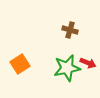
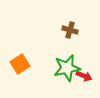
red arrow: moved 4 px left, 13 px down
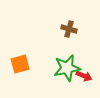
brown cross: moved 1 px left, 1 px up
orange square: rotated 18 degrees clockwise
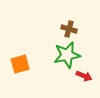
green star: moved 13 px up
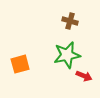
brown cross: moved 1 px right, 8 px up
